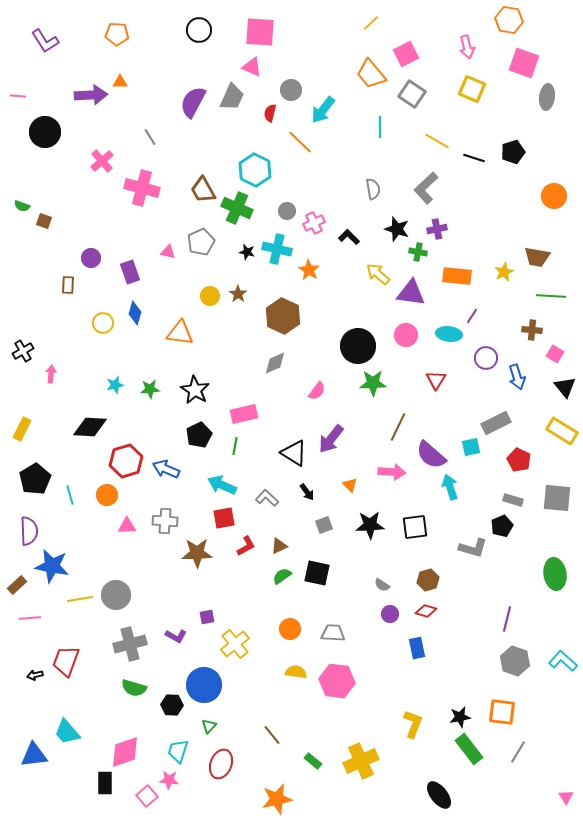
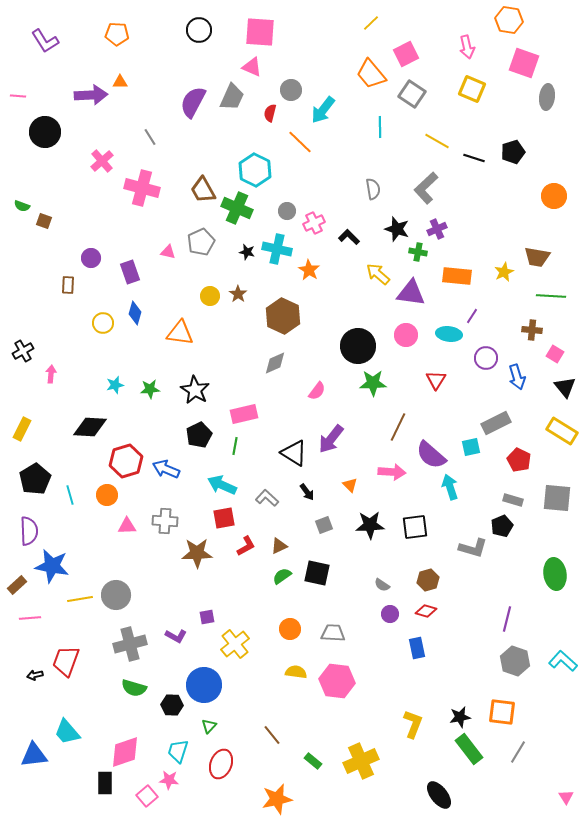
purple cross at (437, 229): rotated 12 degrees counterclockwise
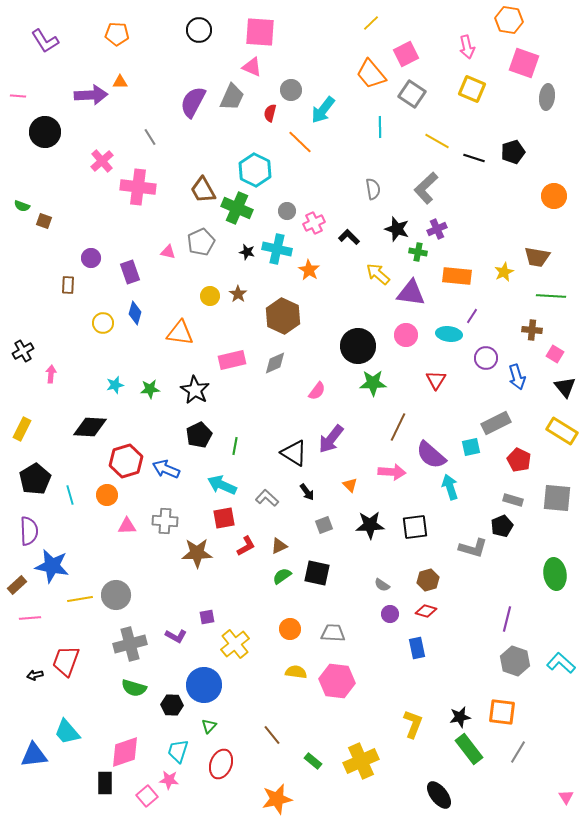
pink cross at (142, 188): moved 4 px left, 1 px up; rotated 8 degrees counterclockwise
pink rectangle at (244, 414): moved 12 px left, 54 px up
cyan L-shape at (563, 661): moved 2 px left, 2 px down
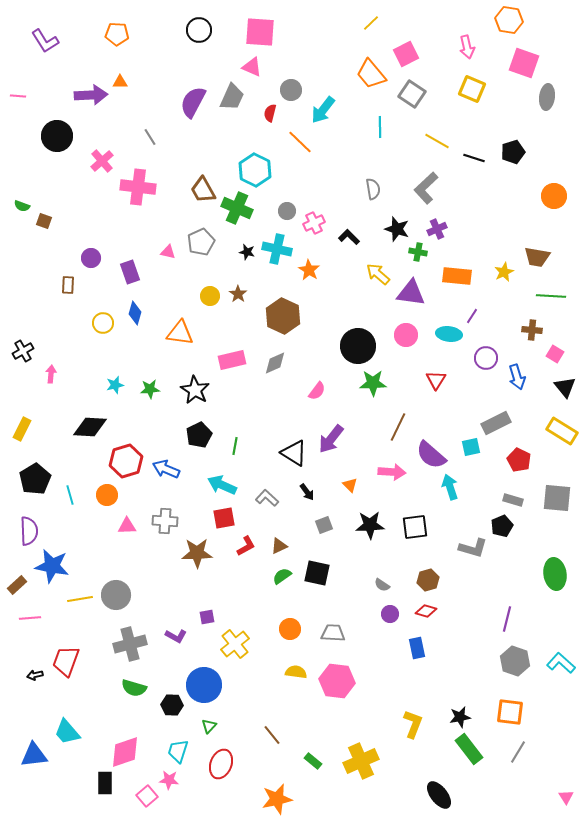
black circle at (45, 132): moved 12 px right, 4 px down
orange square at (502, 712): moved 8 px right
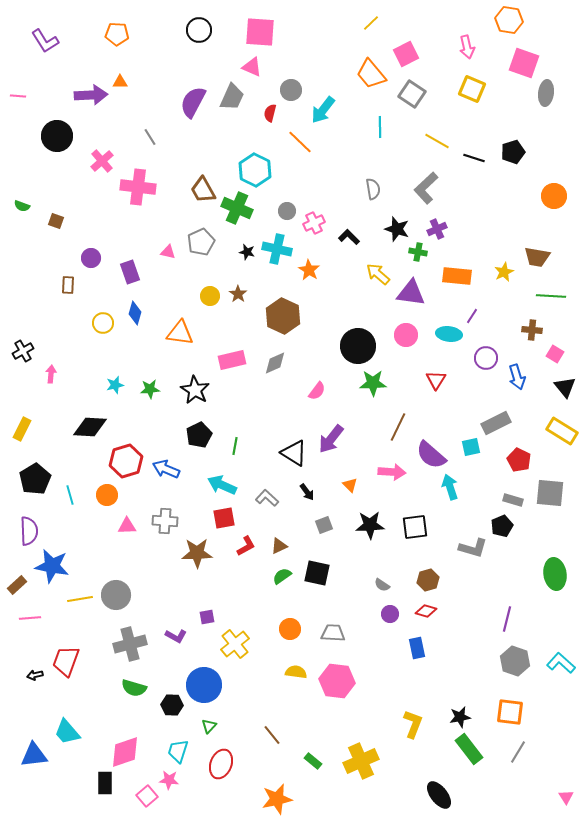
gray ellipse at (547, 97): moved 1 px left, 4 px up
brown square at (44, 221): moved 12 px right
gray square at (557, 498): moved 7 px left, 5 px up
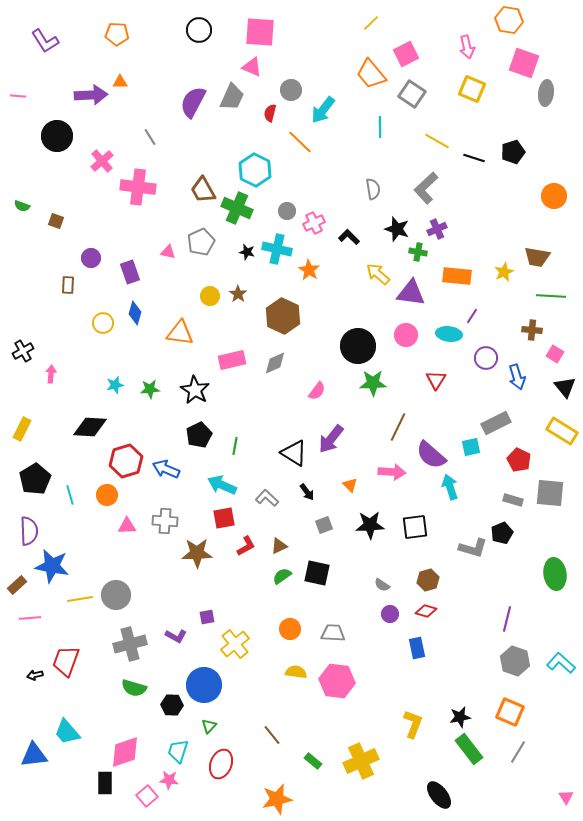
black pentagon at (502, 526): moved 7 px down
orange square at (510, 712): rotated 16 degrees clockwise
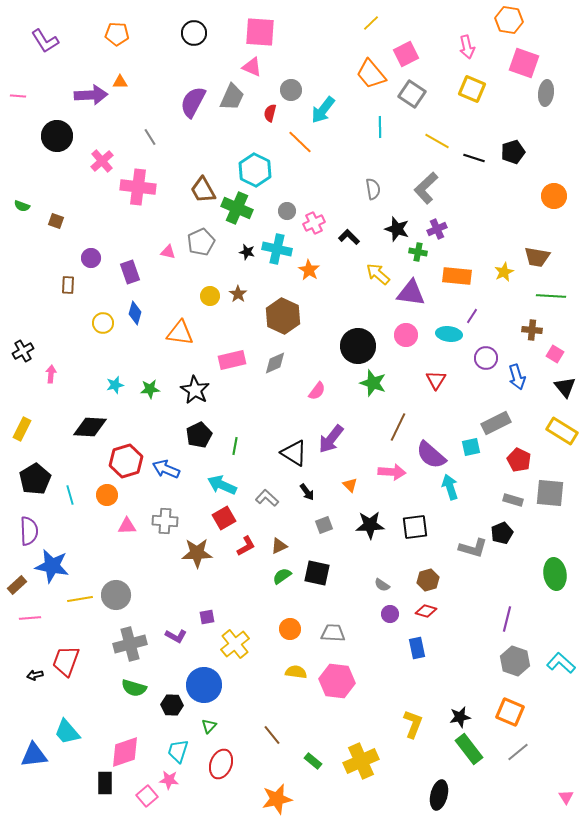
black circle at (199, 30): moved 5 px left, 3 px down
green star at (373, 383): rotated 20 degrees clockwise
red square at (224, 518): rotated 20 degrees counterclockwise
gray line at (518, 752): rotated 20 degrees clockwise
black ellipse at (439, 795): rotated 52 degrees clockwise
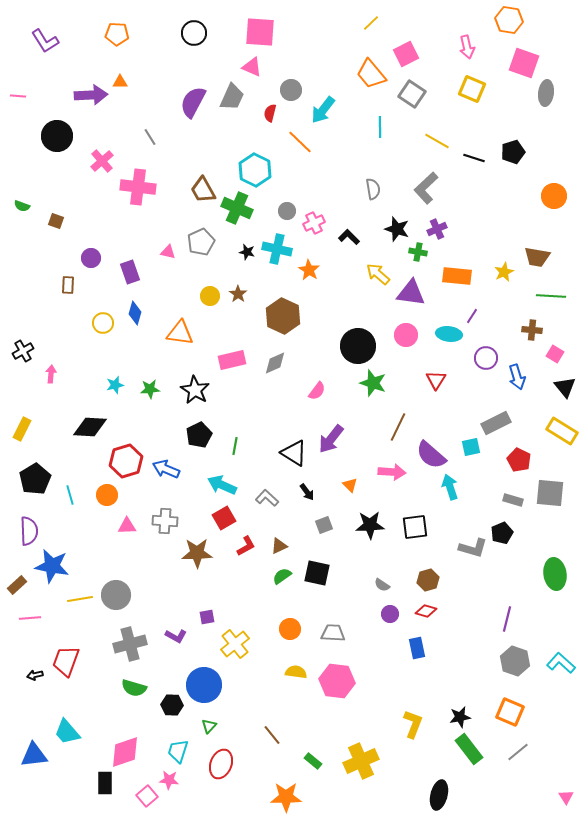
orange star at (277, 799): moved 9 px right, 2 px up; rotated 12 degrees clockwise
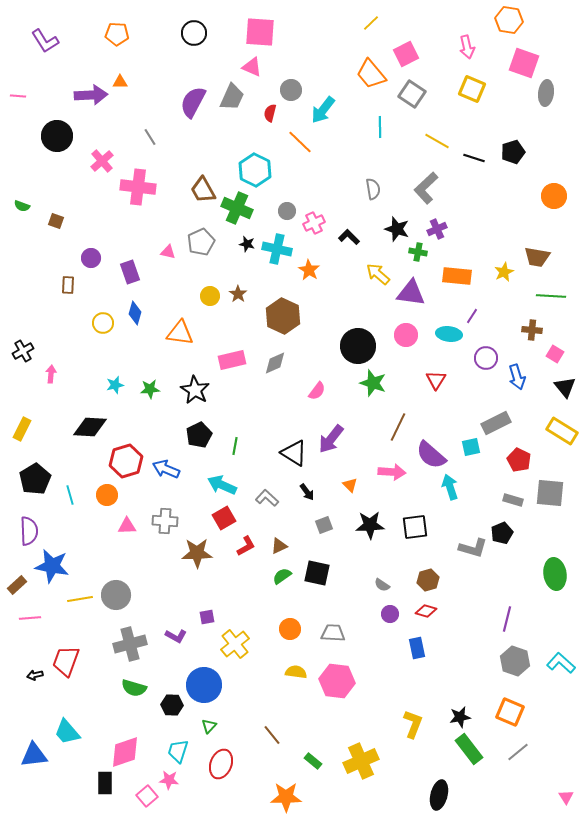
black star at (247, 252): moved 8 px up
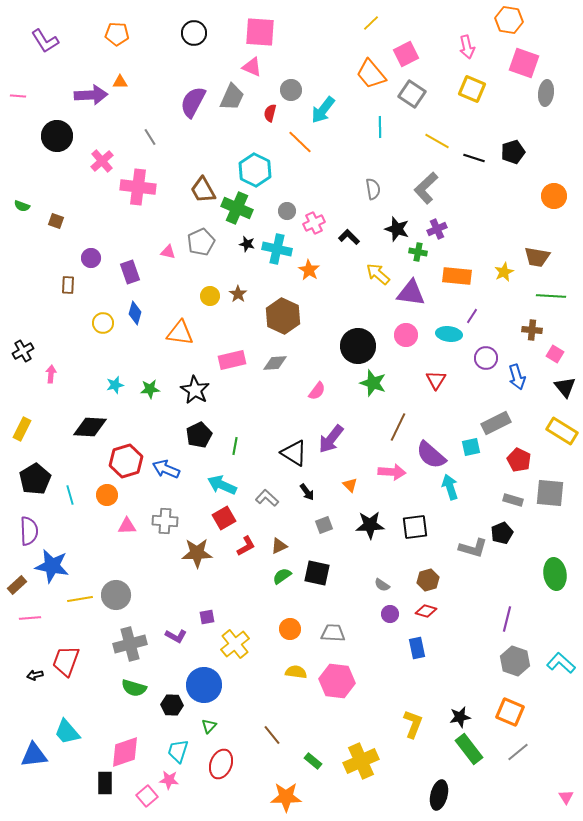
gray diamond at (275, 363): rotated 20 degrees clockwise
